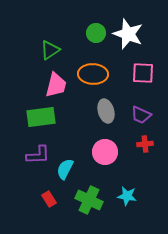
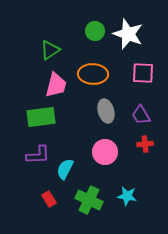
green circle: moved 1 px left, 2 px up
purple trapezoid: rotated 35 degrees clockwise
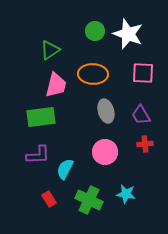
cyan star: moved 1 px left, 2 px up
